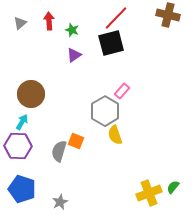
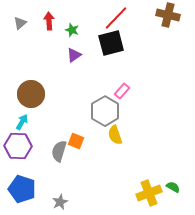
green semicircle: rotated 80 degrees clockwise
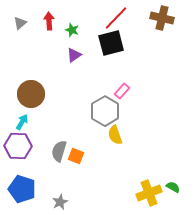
brown cross: moved 6 px left, 3 px down
orange square: moved 15 px down
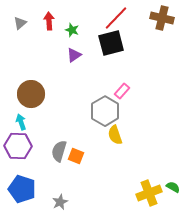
cyan arrow: moved 1 px left; rotated 49 degrees counterclockwise
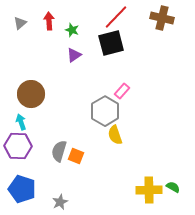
red line: moved 1 px up
yellow cross: moved 3 px up; rotated 20 degrees clockwise
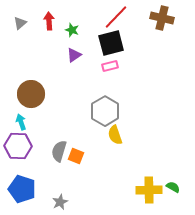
pink rectangle: moved 12 px left, 25 px up; rotated 35 degrees clockwise
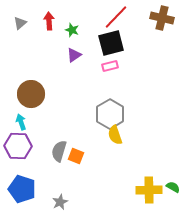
gray hexagon: moved 5 px right, 3 px down
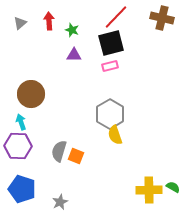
purple triangle: rotated 35 degrees clockwise
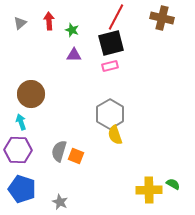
red line: rotated 16 degrees counterclockwise
purple hexagon: moved 4 px down
green semicircle: moved 3 px up
gray star: rotated 21 degrees counterclockwise
